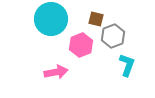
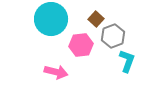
brown square: rotated 28 degrees clockwise
pink hexagon: rotated 15 degrees clockwise
cyan L-shape: moved 4 px up
pink arrow: rotated 25 degrees clockwise
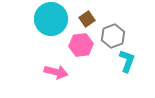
brown square: moved 9 px left; rotated 14 degrees clockwise
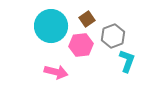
cyan circle: moved 7 px down
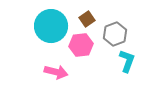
gray hexagon: moved 2 px right, 2 px up
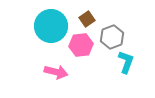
gray hexagon: moved 3 px left, 3 px down
cyan L-shape: moved 1 px left, 1 px down
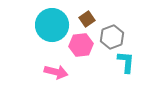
cyan circle: moved 1 px right, 1 px up
cyan L-shape: rotated 15 degrees counterclockwise
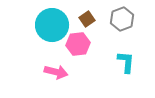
gray hexagon: moved 10 px right, 18 px up
pink hexagon: moved 3 px left, 1 px up
